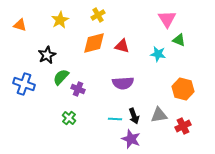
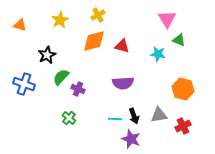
orange diamond: moved 2 px up
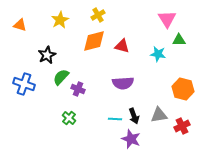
green triangle: rotated 24 degrees counterclockwise
red cross: moved 1 px left
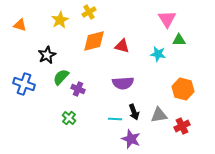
yellow cross: moved 9 px left, 3 px up
black arrow: moved 4 px up
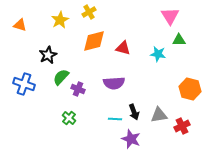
pink triangle: moved 3 px right, 3 px up
red triangle: moved 1 px right, 2 px down
black star: moved 1 px right
purple semicircle: moved 9 px left
orange hexagon: moved 7 px right
